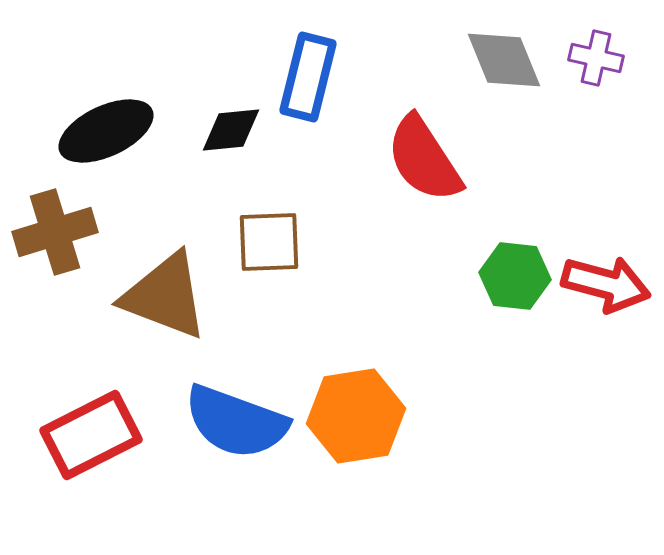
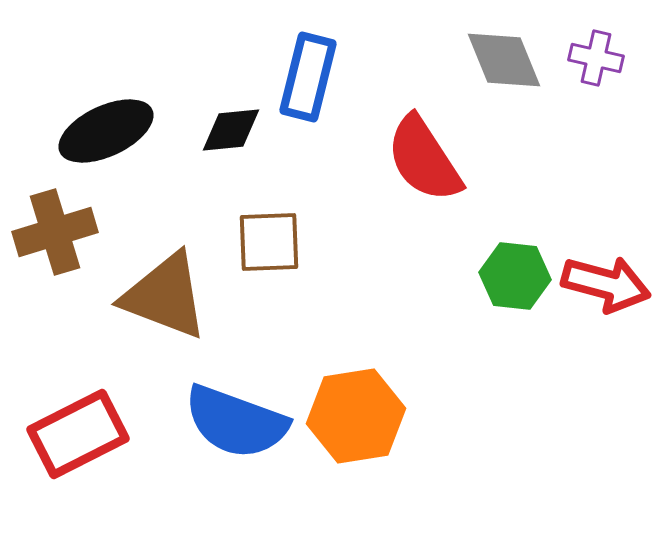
red rectangle: moved 13 px left, 1 px up
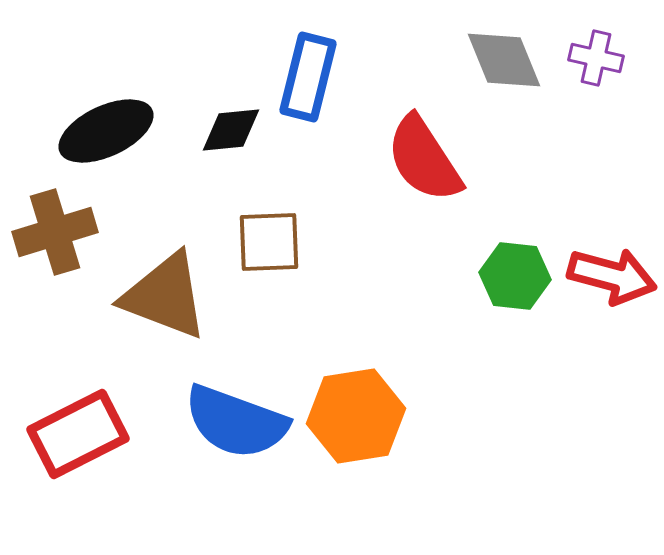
red arrow: moved 6 px right, 8 px up
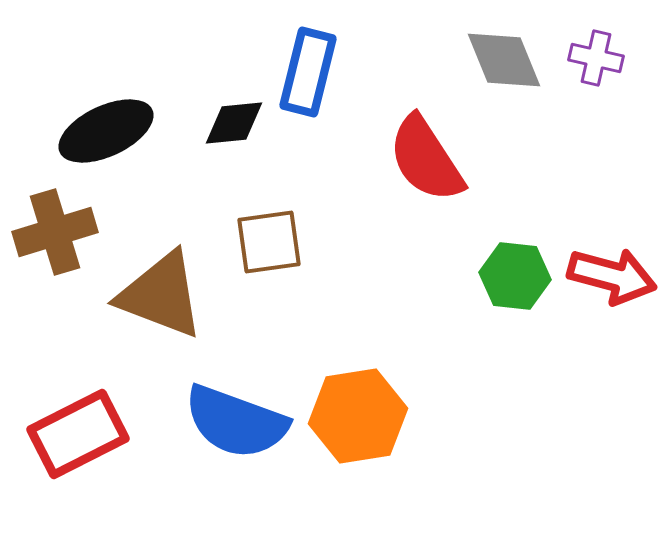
blue rectangle: moved 5 px up
black diamond: moved 3 px right, 7 px up
red semicircle: moved 2 px right
brown square: rotated 6 degrees counterclockwise
brown triangle: moved 4 px left, 1 px up
orange hexagon: moved 2 px right
